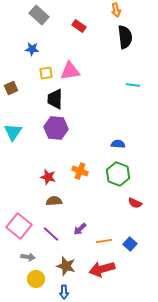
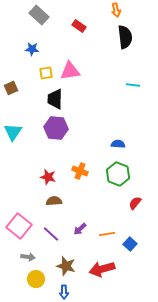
red semicircle: rotated 104 degrees clockwise
orange line: moved 3 px right, 7 px up
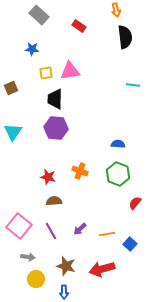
purple line: moved 3 px up; rotated 18 degrees clockwise
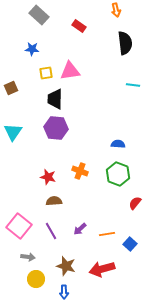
black semicircle: moved 6 px down
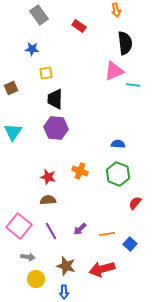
gray rectangle: rotated 12 degrees clockwise
pink triangle: moved 44 px right; rotated 15 degrees counterclockwise
brown semicircle: moved 6 px left, 1 px up
